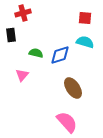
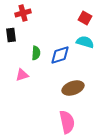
red square: rotated 24 degrees clockwise
green semicircle: rotated 80 degrees clockwise
pink triangle: rotated 32 degrees clockwise
brown ellipse: rotated 75 degrees counterclockwise
pink semicircle: rotated 30 degrees clockwise
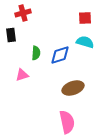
red square: rotated 32 degrees counterclockwise
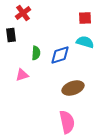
red cross: rotated 21 degrees counterclockwise
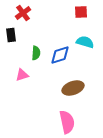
red square: moved 4 px left, 6 px up
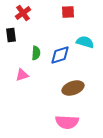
red square: moved 13 px left
pink semicircle: rotated 105 degrees clockwise
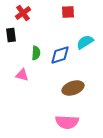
cyan semicircle: rotated 48 degrees counterclockwise
pink triangle: rotated 32 degrees clockwise
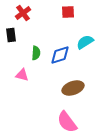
pink semicircle: rotated 50 degrees clockwise
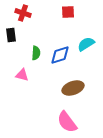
red cross: rotated 35 degrees counterclockwise
cyan semicircle: moved 1 px right, 2 px down
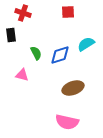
green semicircle: rotated 32 degrees counterclockwise
pink semicircle: rotated 40 degrees counterclockwise
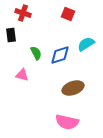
red square: moved 2 px down; rotated 24 degrees clockwise
